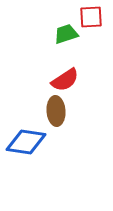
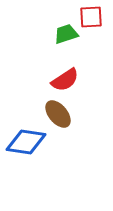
brown ellipse: moved 2 px right, 3 px down; rotated 36 degrees counterclockwise
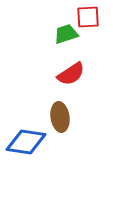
red square: moved 3 px left
red semicircle: moved 6 px right, 6 px up
brown ellipse: moved 2 px right, 3 px down; rotated 32 degrees clockwise
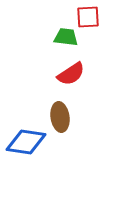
green trapezoid: moved 3 px down; rotated 25 degrees clockwise
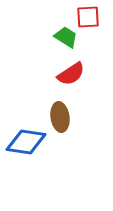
green trapezoid: rotated 25 degrees clockwise
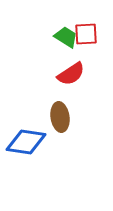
red square: moved 2 px left, 17 px down
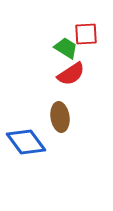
green trapezoid: moved 11 px down
blue diamond: rotated 45 degrees clockwise
